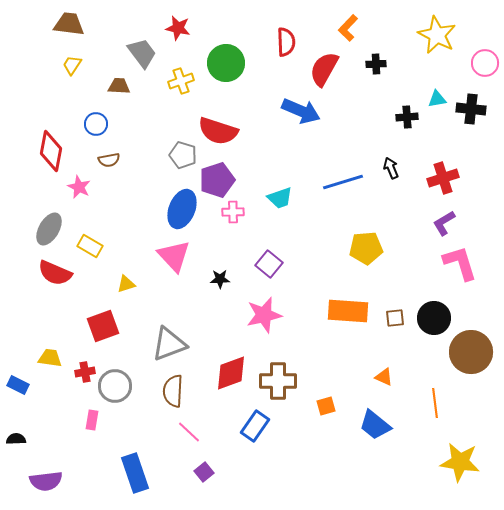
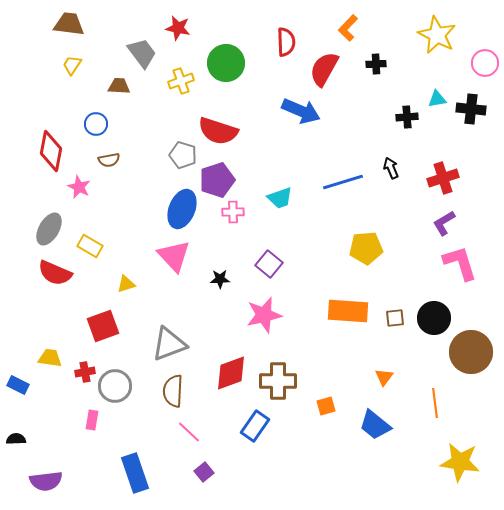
orange triangle at (384, 377): rotated 42 degrees clockwise
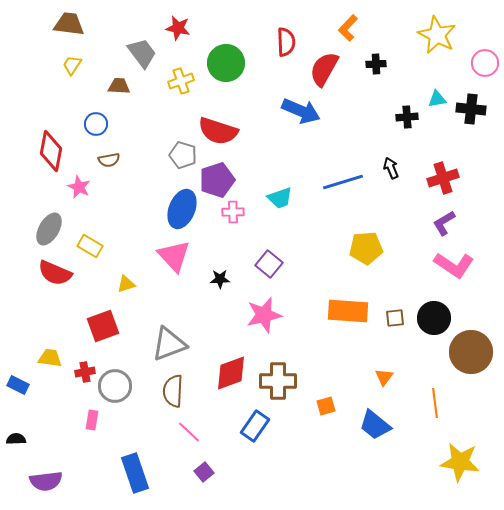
pink L-shape at (460, 263): moved 6 px left, 2 px down; rotated 141 degrees clockwise
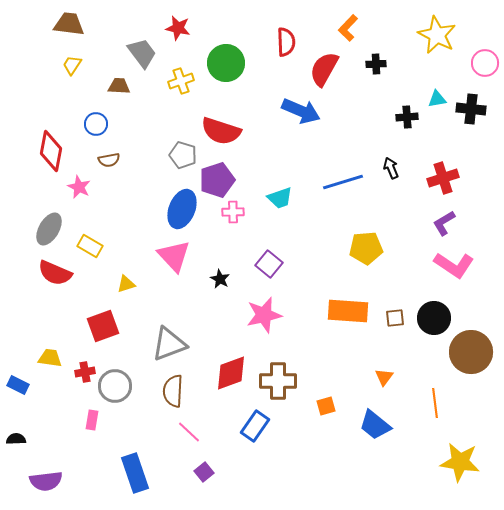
red semicircle at (218, 131): moved 3 px right
black star at (220, 279): rotated 30 degrees clockwise
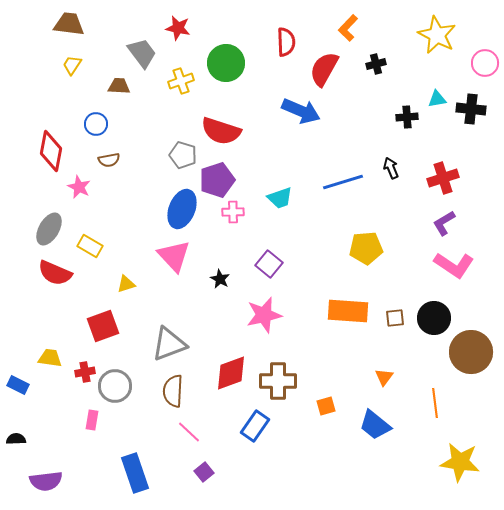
black cross at (376, 64): rotated 12 degrees counterclockwise
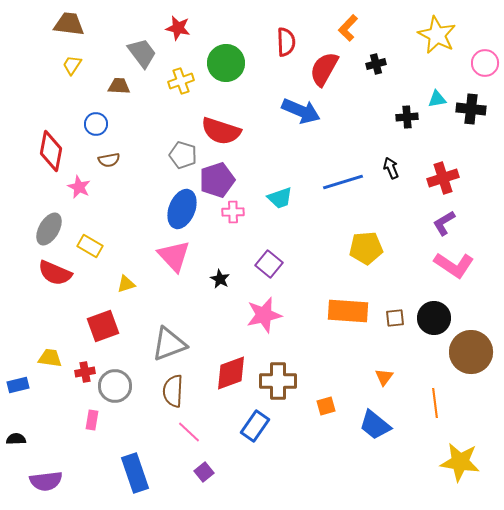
blue rectangle at (18, 385): rotated 40 degrees counterclockwise
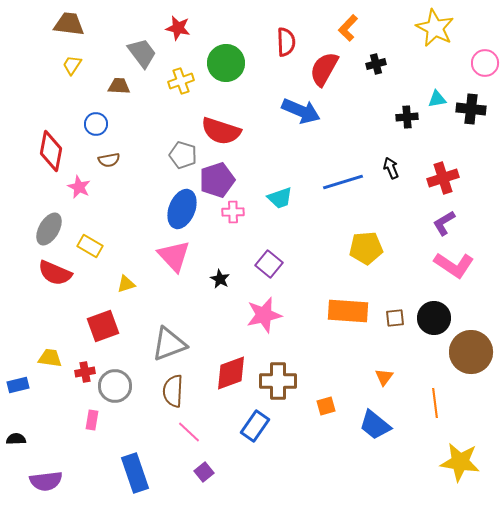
yellow star at (437, 35): moved 2 px left, 7 px up
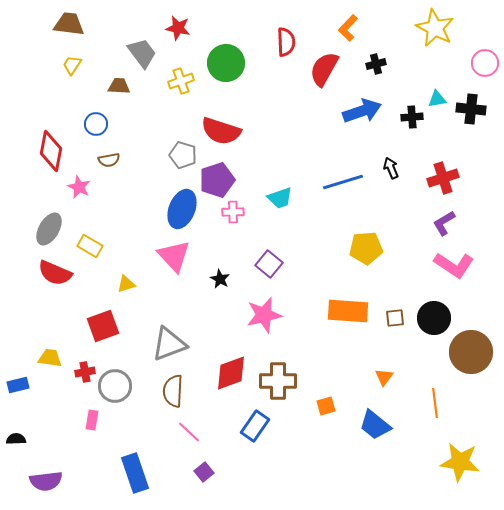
blue arrow at (301, 111): moved 61 px right; rotated 42 degrees counterclockwise
black cross at (407, 117): moved 5 px right
